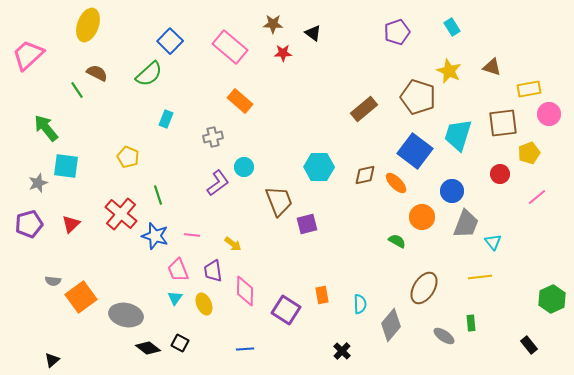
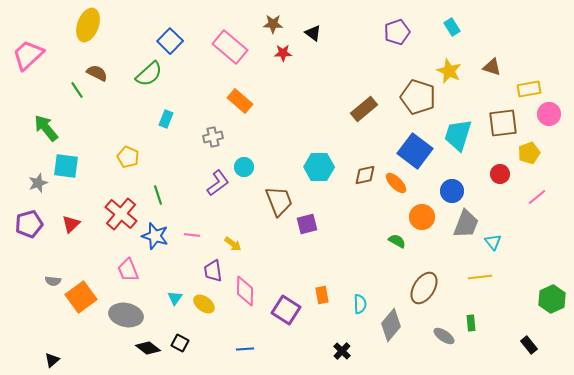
pink trapezoid at (178, 270): moved 50 px left
yellow ellipse at (204, 304): rotated 30 degrees counterclockwise
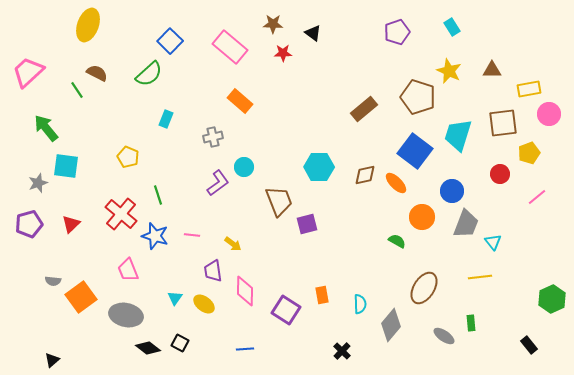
pink trapezoid at (28, 55): moved 17 px down
brown triangle at (492, 67): moved 3 px down; rotated 18 degrees counterclockwise
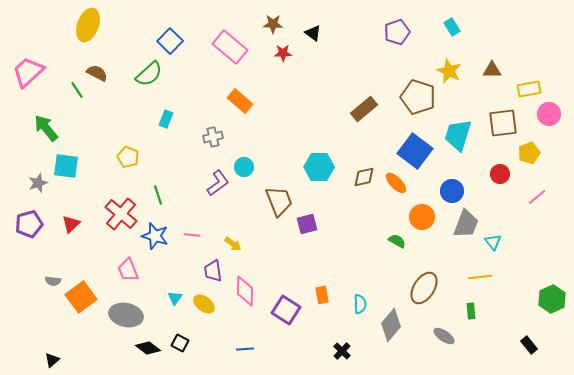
brown diamond at (365, 175): moved 1 px left, 2 px down
green rectangle at (471, 323): moved 12 px up
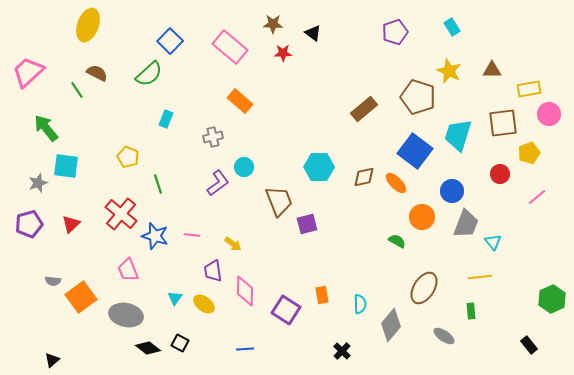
purple pentagon at (397, 32): moved 2 px left
green line at (158, 195): moved 11 px up
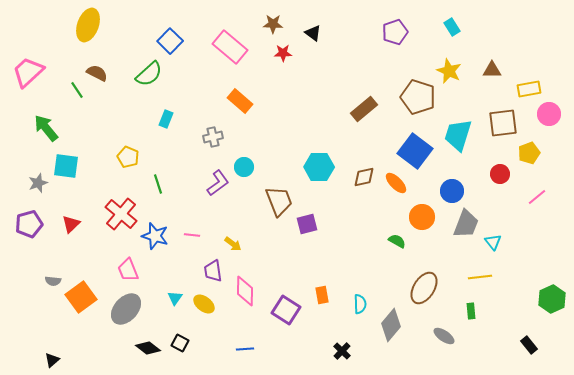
gray ellipse at (126, 315): moved 6 px up; rotated 60 degrees counterclockwise
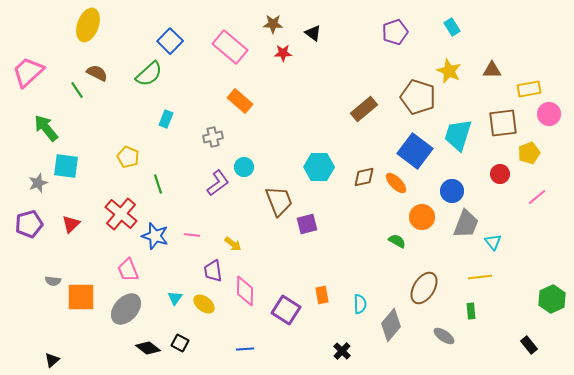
orange square at (81, 297): rotated 36 degrees clockwise
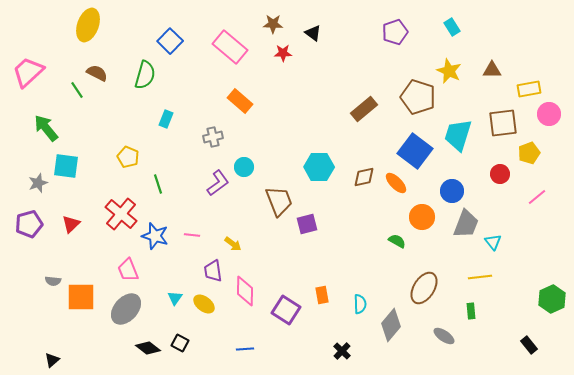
green semicircle at (149, 74): moved 4 px left, 1 px down; rotated 32 degrees counterclockwise
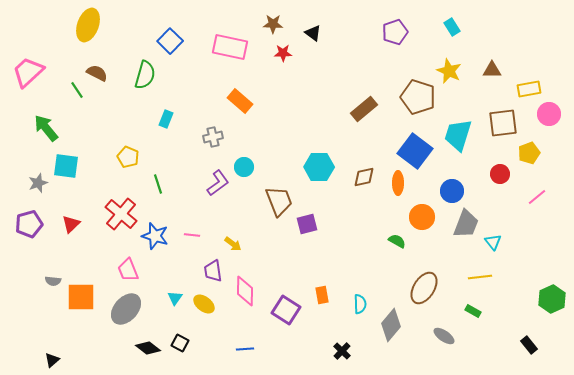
pink rectangle at (230, 47): rotated 28 degrees counterclockwise
orange ellipse at (396, 183): moved 2 px right; rotated 45 degrees clockwise
green rectangle at (471, 311): moved 2 px right; rotated 56 degrees counterclockwise
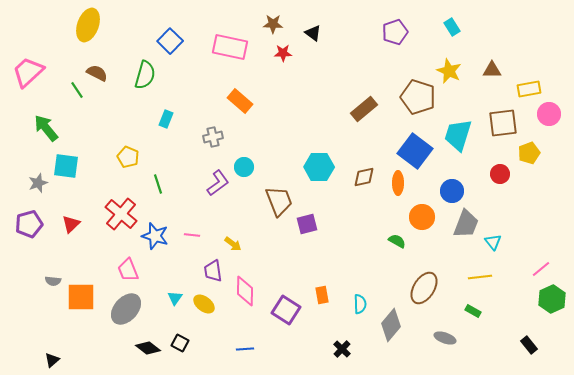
pink line at (537, 197): moved 4 px right, 72 px down
gray ellipse at (444, 336): moved 1 px right, 2 px down; rotated 15 degrees counterclockwise
black cross at (342, 351): moved 2 px up
